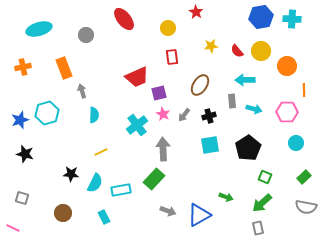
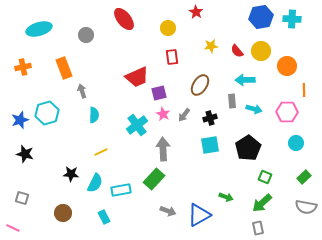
black cross at (209, 116): moved 1 px right, 2 px down
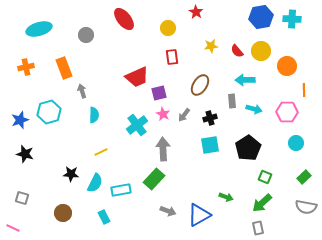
orange cross at (23, 67): moved 3 px right
cyan hexagon at (47, 113): moved 2 px right, 1 px up
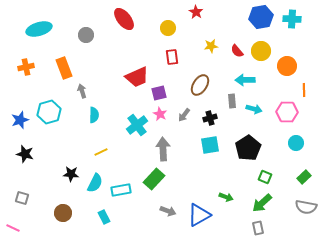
pink star at (163, 114): moved 3 px left
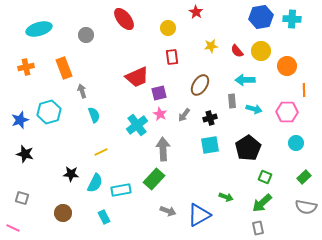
cyan semicircle at (94, 115): rotated 21 degrees counterclockwise
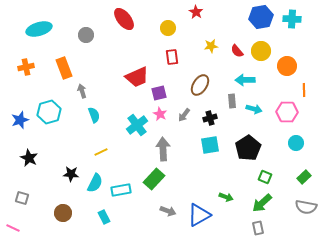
black star at (25, 154): moved 4 px right, 4 px down; rotated 12 degrees clockwise
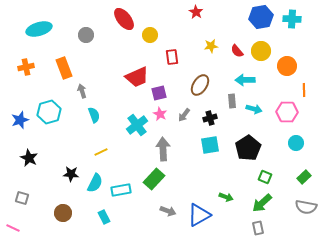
yellow circle at (168, 28): moved 18 px left, 7 px down
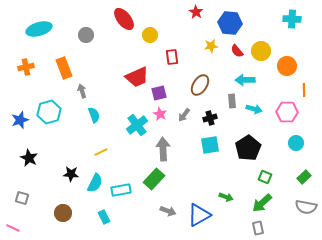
blue hexagon at (261, 17): moved 31 px left, 6 px down; rotated 15 degrees clockwise
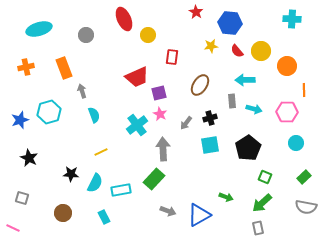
red ellipse at (124, 19): rotated 15 degrees clockwise
yellow circle at (150, 35): moved 2 px left
red rectangle at (172, 57): rotated 14 degrees clockwise
gray arrow at (184, 115): moved 2 px right, 8 px down
